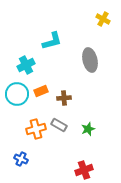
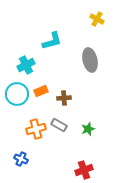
yellow cross: moved 6 px left
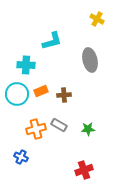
cyan cross: rotated 30 degrees clockwise
brown cross: moved 3 px up
green star: rotated 16 degrees clockwise
blue cross: moved 2 px up
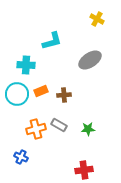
gray ellipse: rotated 70 degrees clockwise
red cross: rotated 12 degrees clockwise
